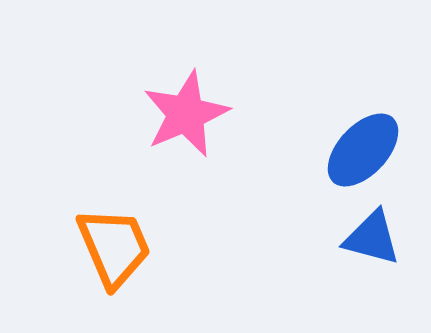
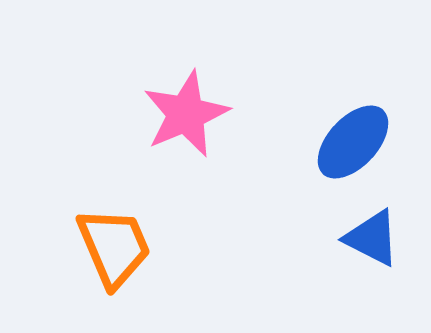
blue ellipse: moved 10 px left, 8 px up
blue triangle: rotated 12 degrees clockwise
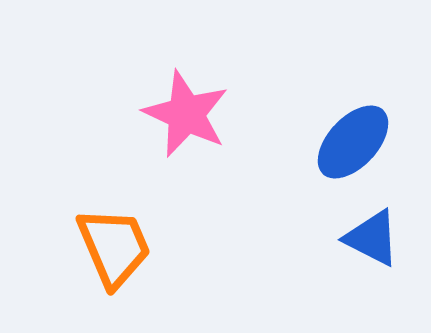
pink star: rotated 24 degrees counterclockwise
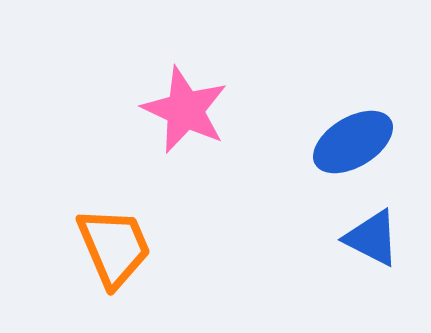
pink star: moved 1 px left, 4 px up
blue ellipse: rotated 16 degrees clockwise
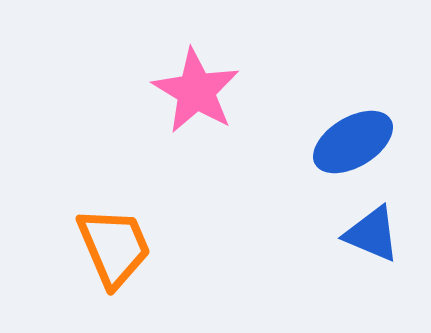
pink star: moved 11 px right, 19 px up; rotated 6 degrees clockwise
blue triangle: moved 4 px up; rotated 4 degrees counterclockwise
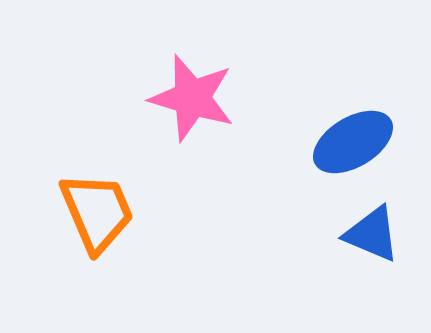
pink star: moved 4 px left, 7 px down; rotated 14 degrees counterclockwise
orange trapezoid: moved 17 px left, 35 px up
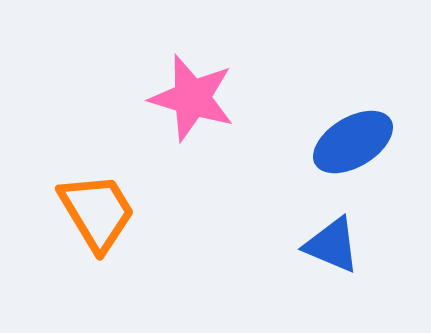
orange trapezoid: rotated 8 degrees counterclockwise
blue triangle: moved 40 px left, 11 px down
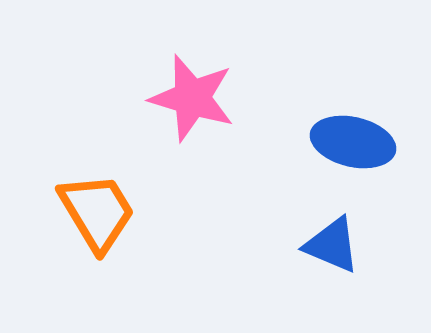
blue ellipse: rotated 44 degrees clockwise
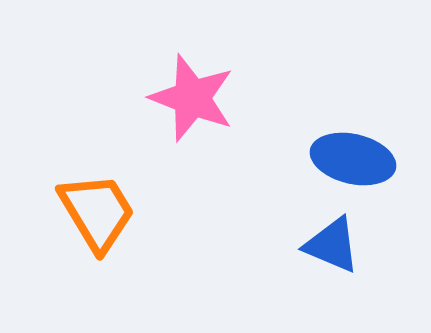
pink star: rotated 4 degrees clockwise
blue ellipse: moved 17 px down
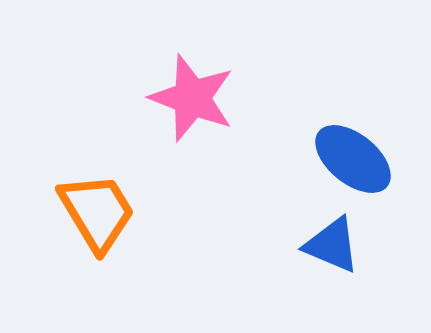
blue ellipse: rotated 26 degrees clockwise
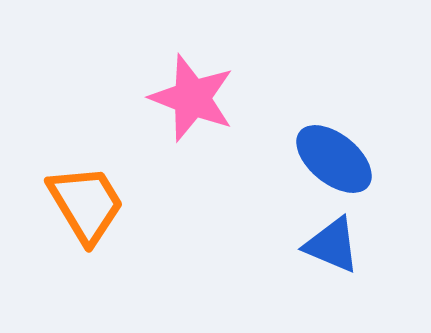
blue ellipse: moved 19 px left
orange trapezoid: moved 11 px left, 8 px up
